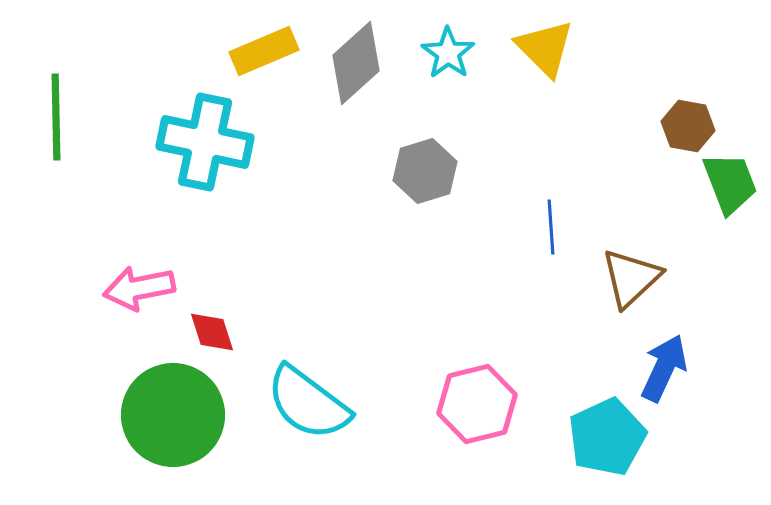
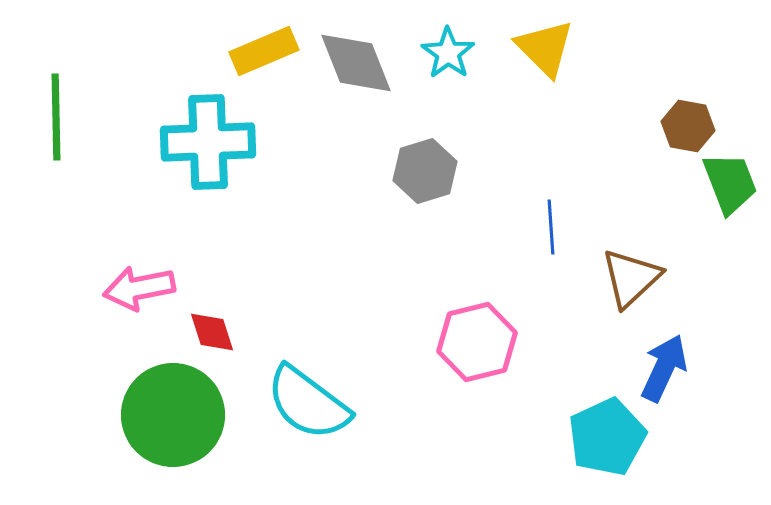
gray diamond: rotated 70 degrees counterclockwise
cyan cross: moved 3 px right; rotated 14 degrees counterclockwise
pink hexagon: moved 62 px up
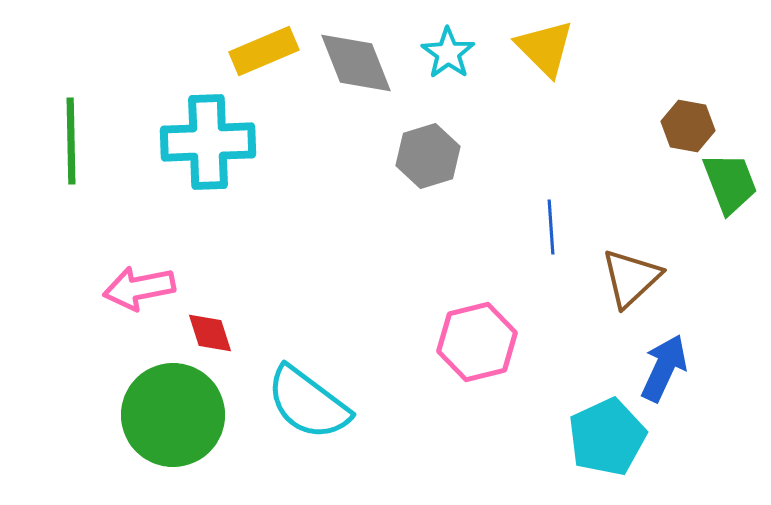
green line: moved 15 px right, 24 px down
gray hexagon: moved 3 px right, 15 px up
red diamond: moved 2 px left, 1 px down
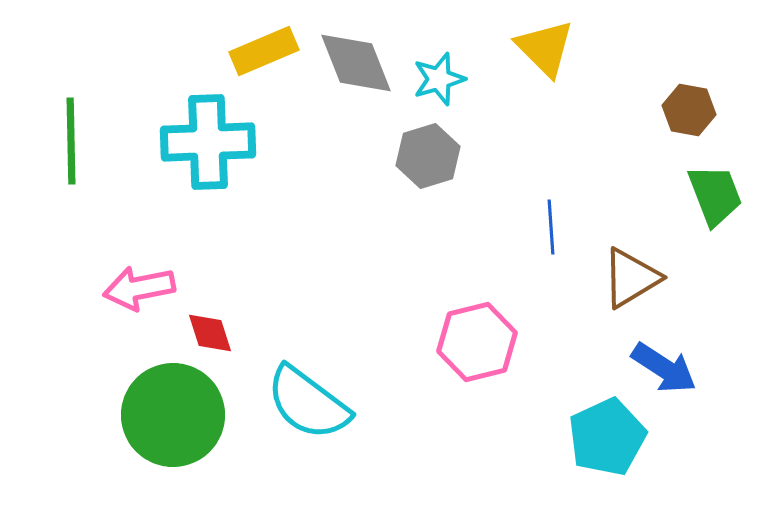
cyan star: moved 9 px left, 26 px down; rotated 20 degrees clockwise
brown hexagon: moved 1 px right, 16 px up
green trapezoid: moved 15 px left, 12 px down
brown triangle: rotated 12 degrees clockwise
blue arrow: rotated 98 degrees clockwise
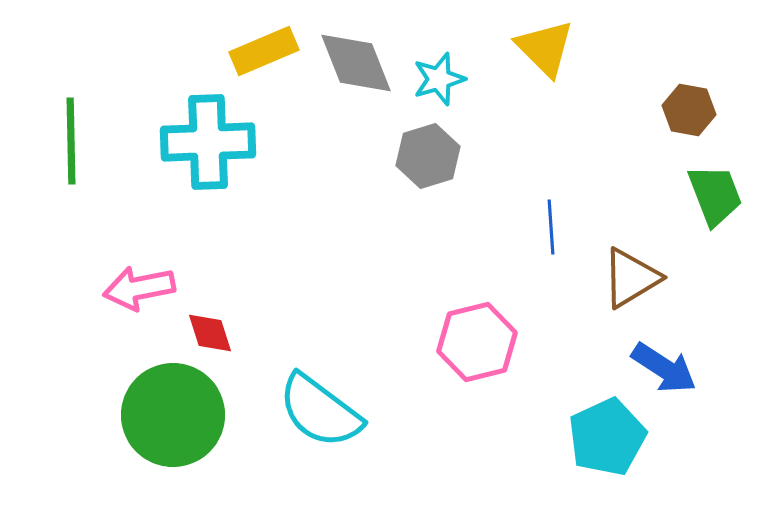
cyan semicircle: moved 12 px right, 8 px down
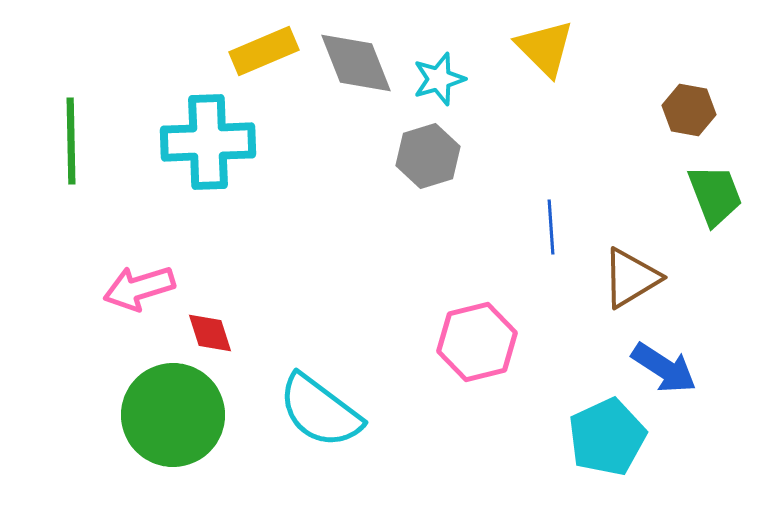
pink arrow: rotated 6 degrees counterclockwise
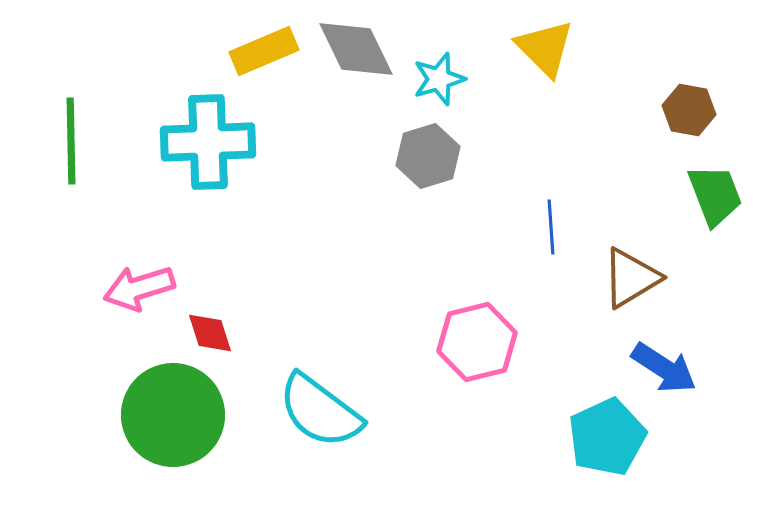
gray diamond: moved 14 px up; rotated 4 degrees counterclockwise
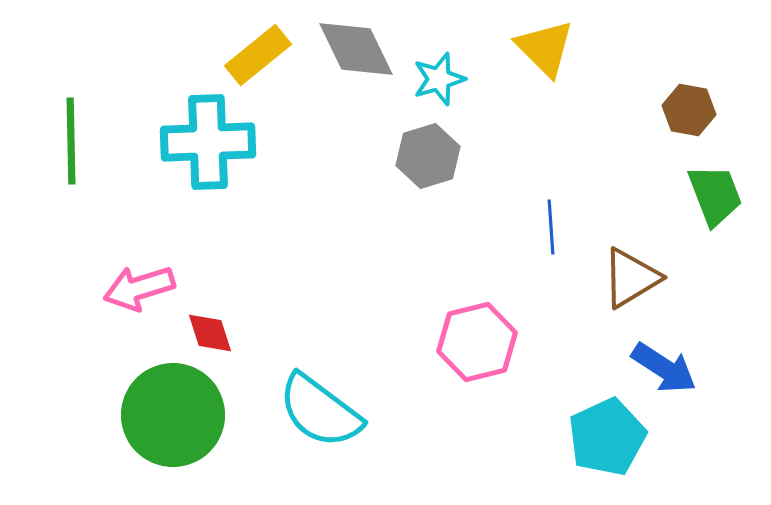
yellow rectangle: moved 6 px left, 4 px down; rotated 16 degrees counterclockwise
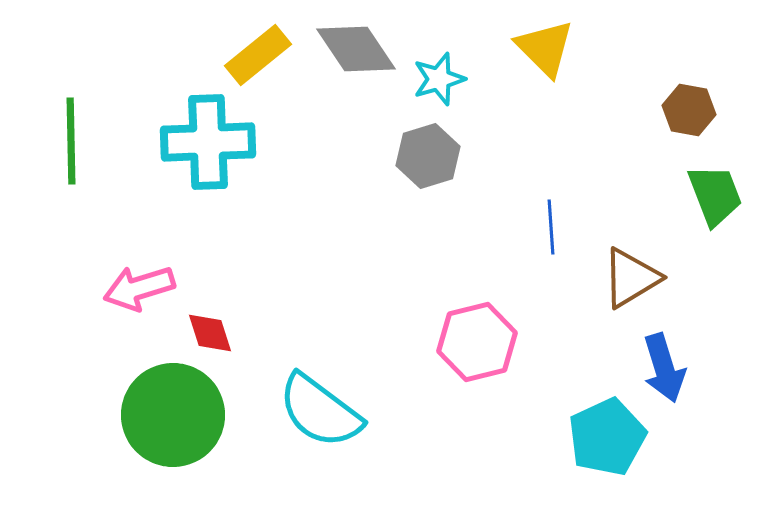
gray diamond: rotated 8 degrees counterclockwise
blue arrow: rotated 40 degrees clockwise
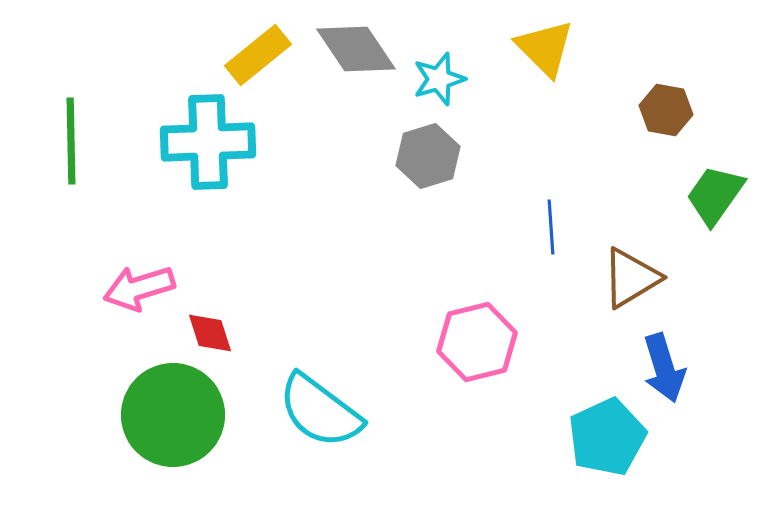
brown hexagon: moved 23 px left
green trapezoid: rotated 124 degrees counterclockwise
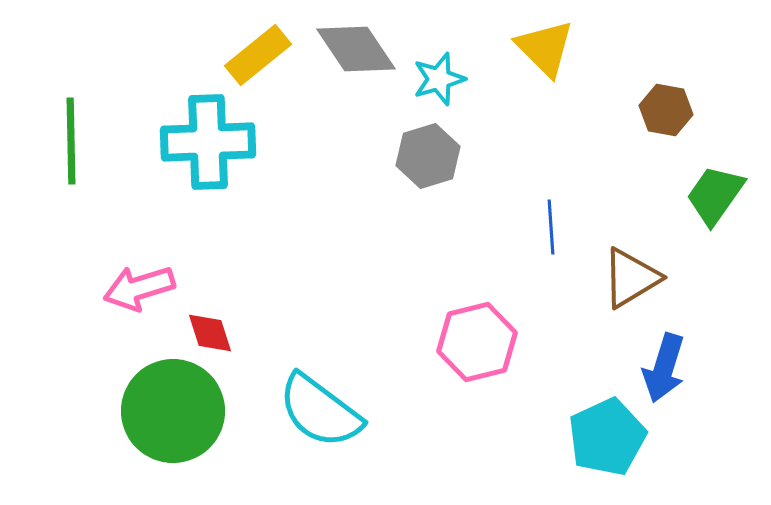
blue arrow: rotated 34 degrees clockwise
green circle: moved 4 px up
